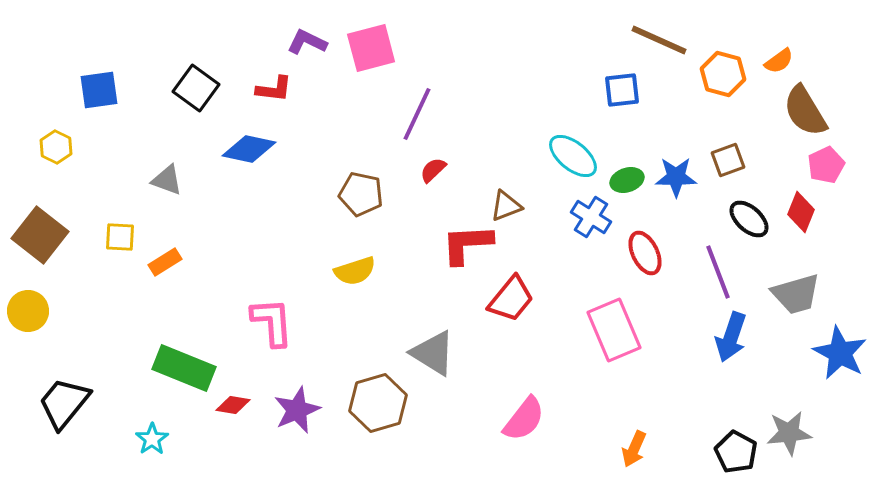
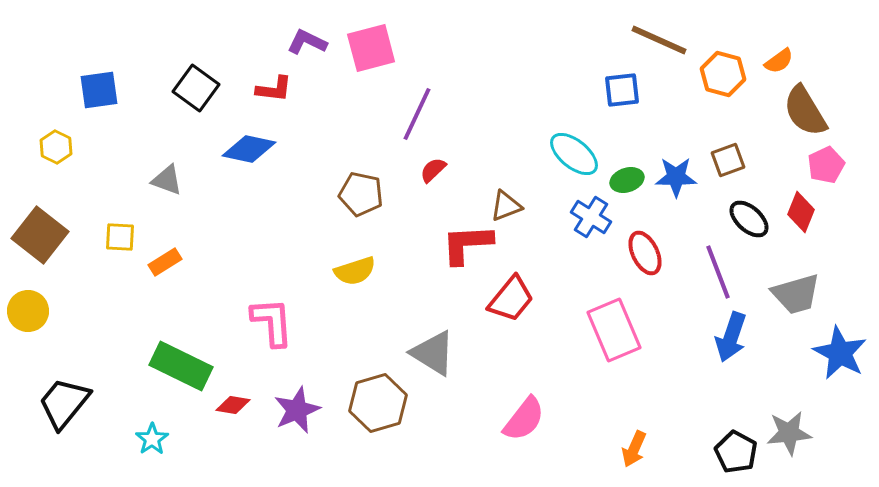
cyan ellipse at (573, 156): moved 1 px right, 2 px up
green rectangle at (184, 368): moved 3 px left, 2 px up; rotated 4 degrees clockwise
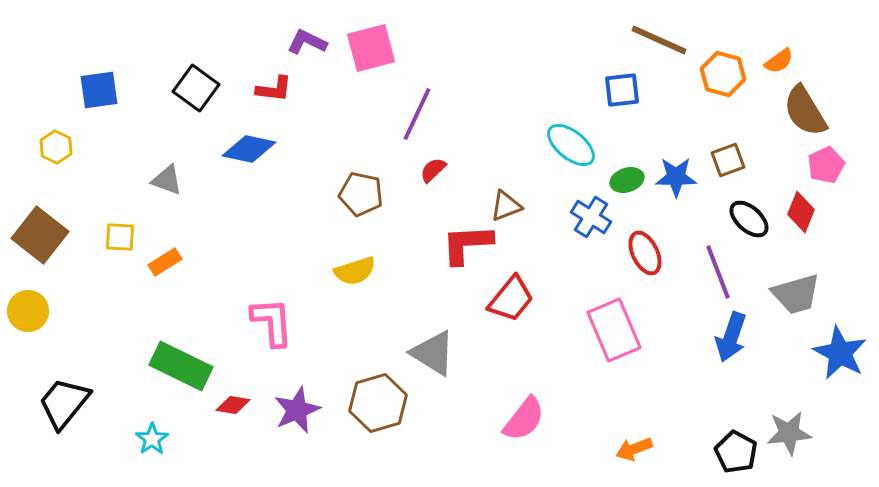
cyan ellipse at (574, 154): moved 3 px left, 9 px up
orange arrow at (634, 449): rotated 45 degrees clockwise
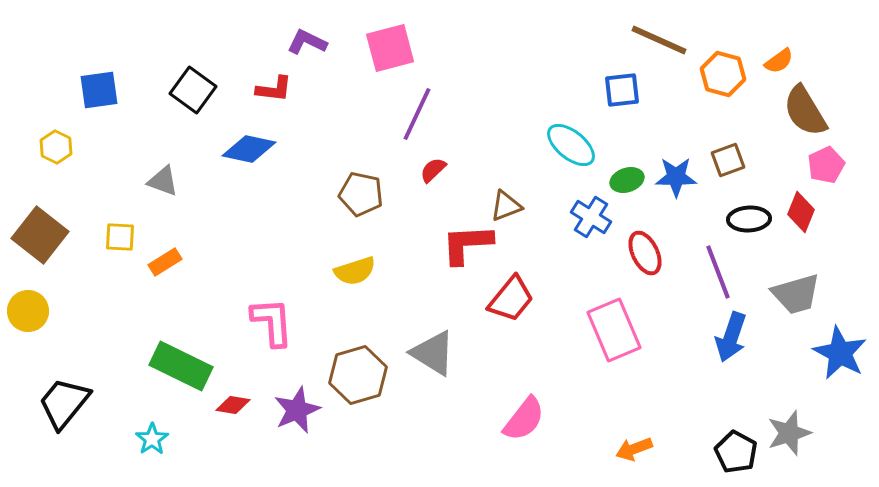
pink square at (371, 48): moved 19 px right
black square at (196, 88): moved 3 px left, 2 px down
gray triangle at (167, 180): moved 4 px left, 1 px down
black ellipse at (749, 219): rotated 45 degrees counterclockwise
brown hexagon at (378, 403): moved 20 px left, 28 px up
gray star at (789, 433): rotated 12 degrees counterclockwise
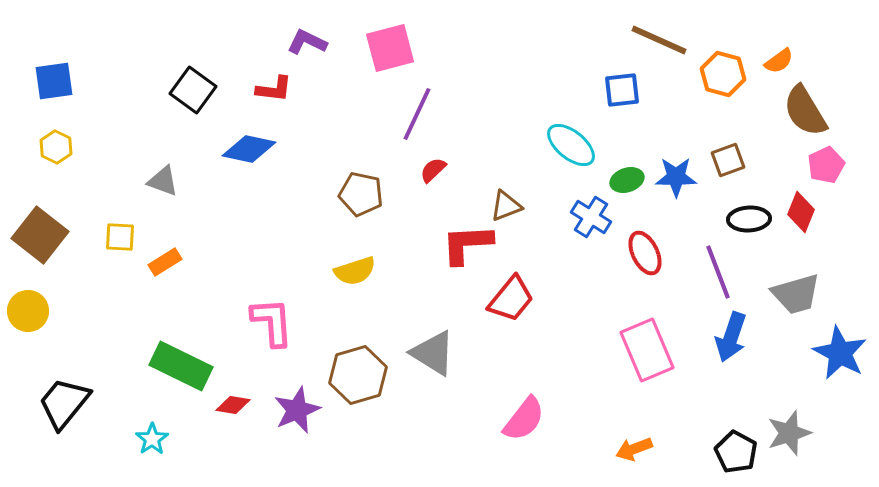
blue square at (99, 90): moved 45 px left, 9 px up
pink rectangle at (614, 330): moved 33 px right, 20 px down
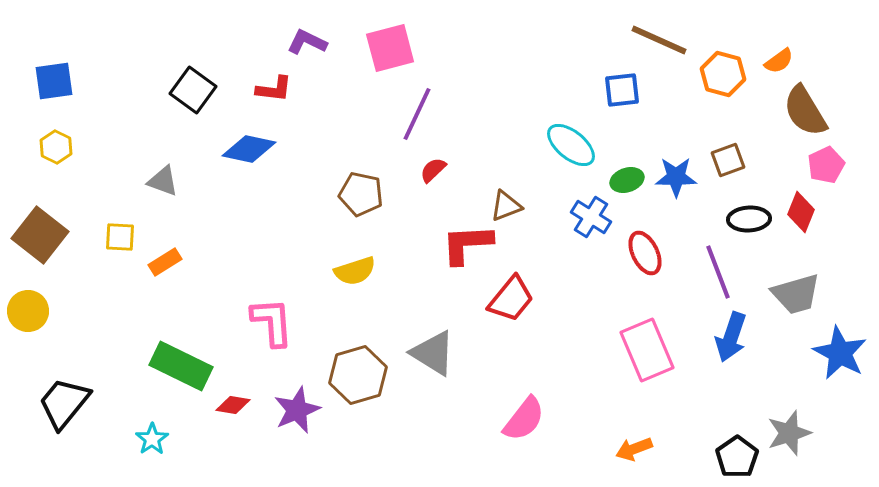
black pentagon at (736, 452): moved 1 px right, 5 px down; rotated 9 degrees clockwise
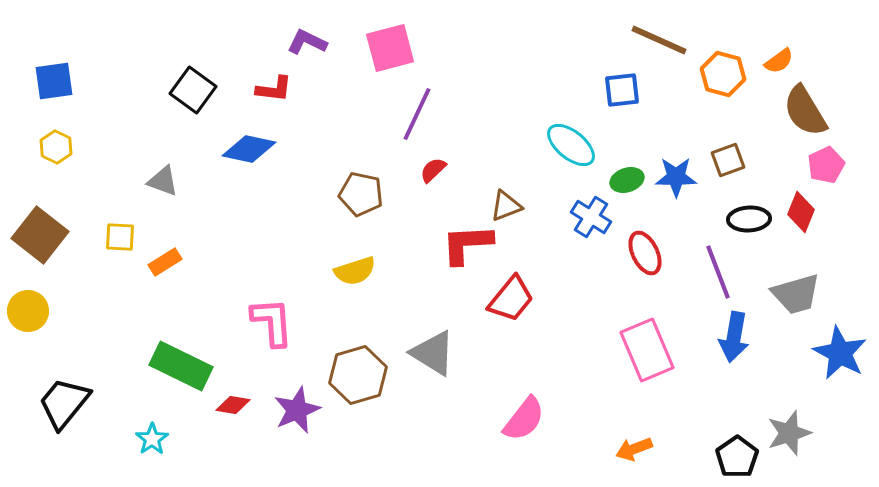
blue arrow at (731, 337): moved 3 px right; rotated 9 degrees counterclockwise
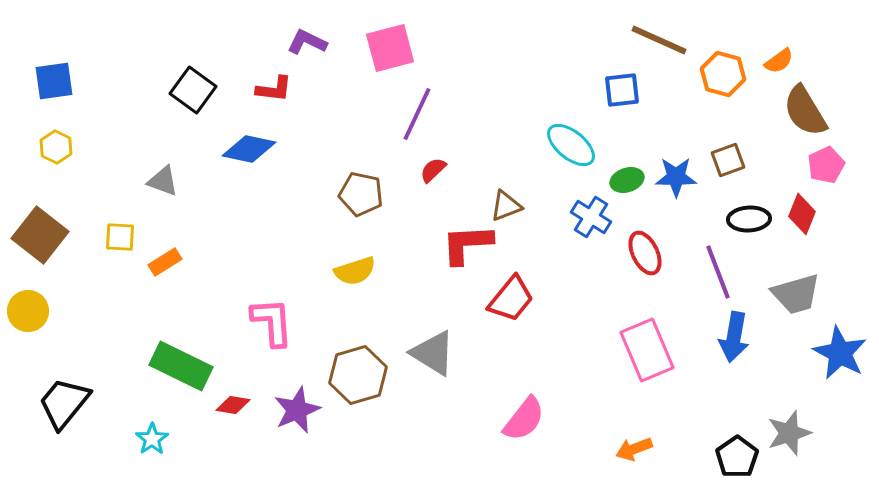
red diamond at (801, 212): moved 1 px right, 2 px down
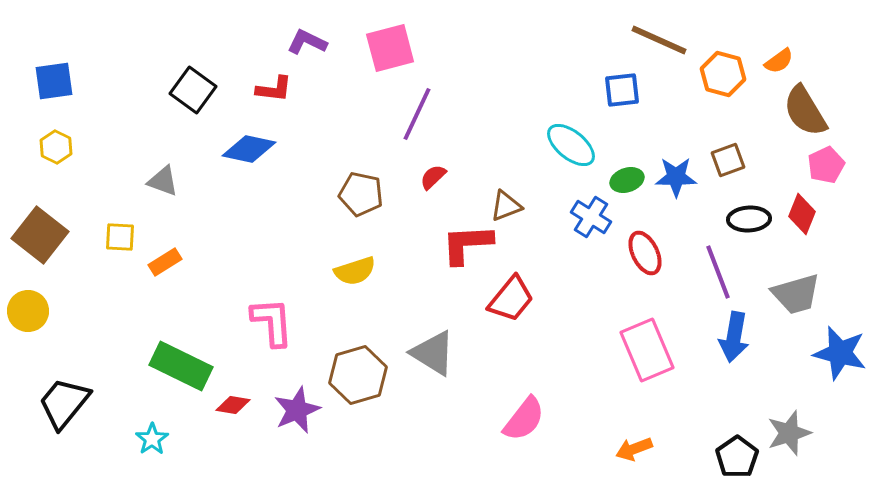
red semicircle at (433, 170): moved 7 px down
blue star at (840, 353): rotated 14 degrees counterclockwise
